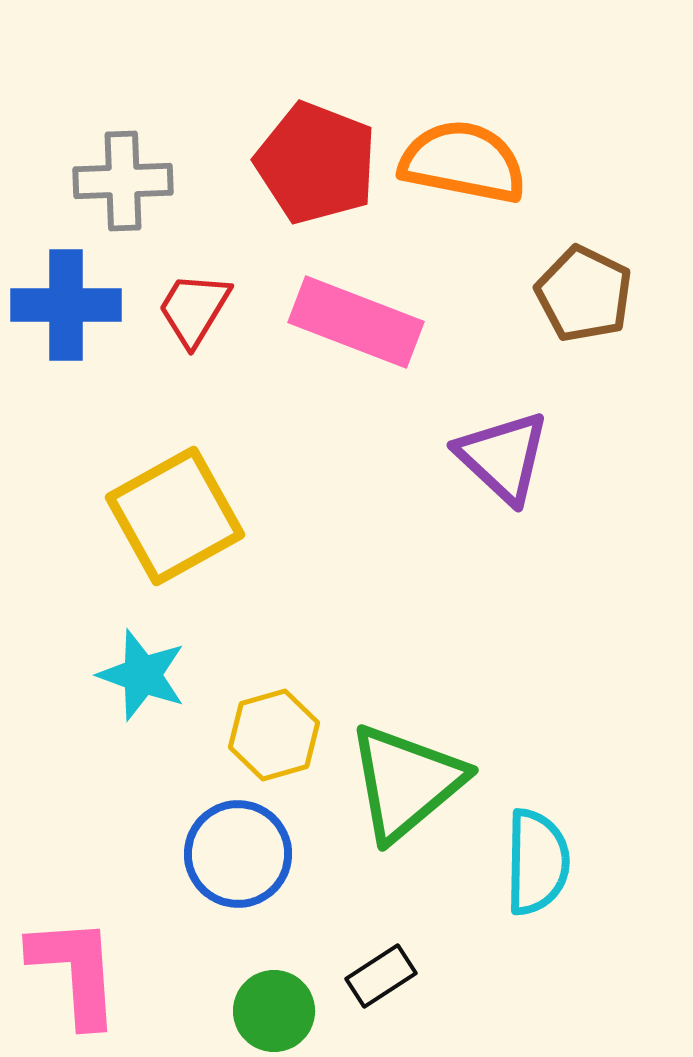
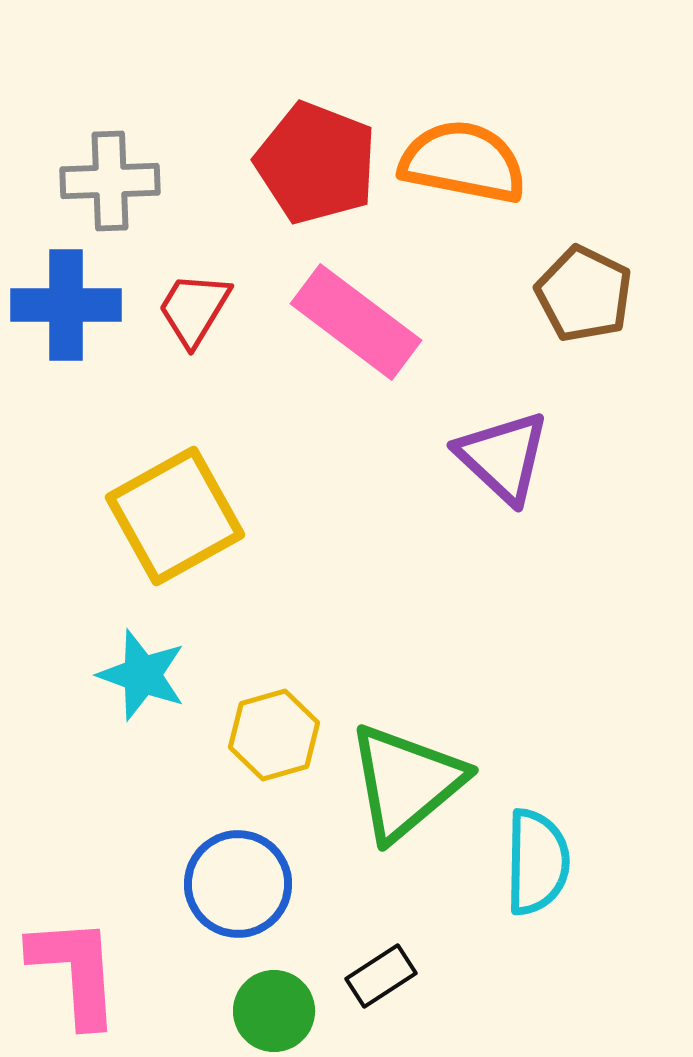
gray cross: moved 13 px left
pink rectangle: rotated 16 degrees clockwise
blue circle: moved 30 px down
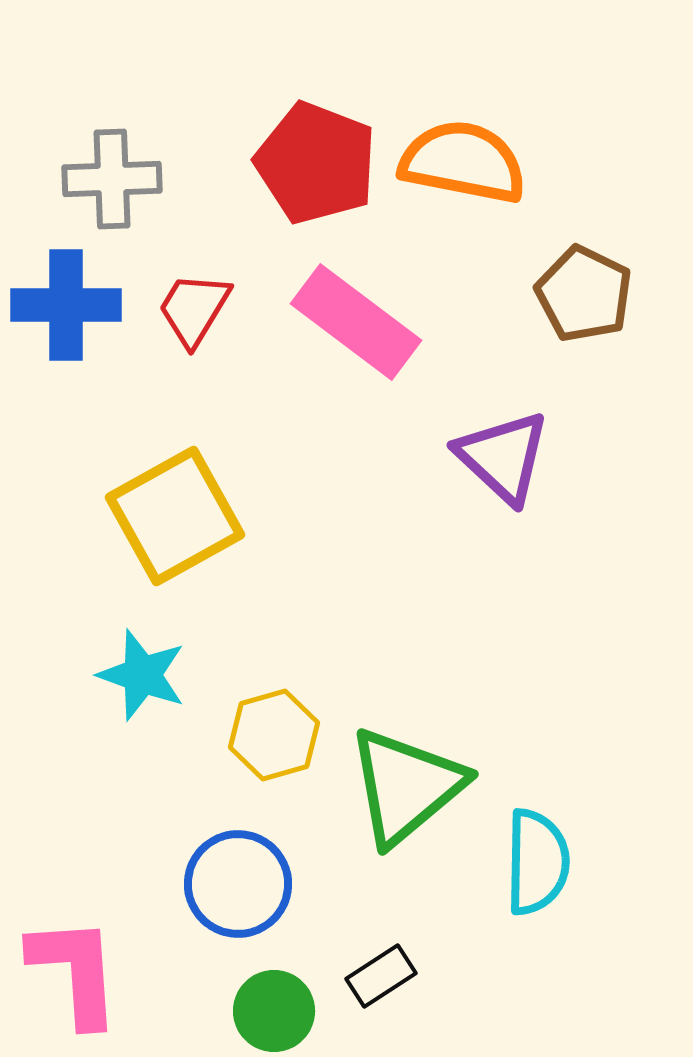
gray cross: moved 2 px right, 2 px up
green triangle: moved 4 px down
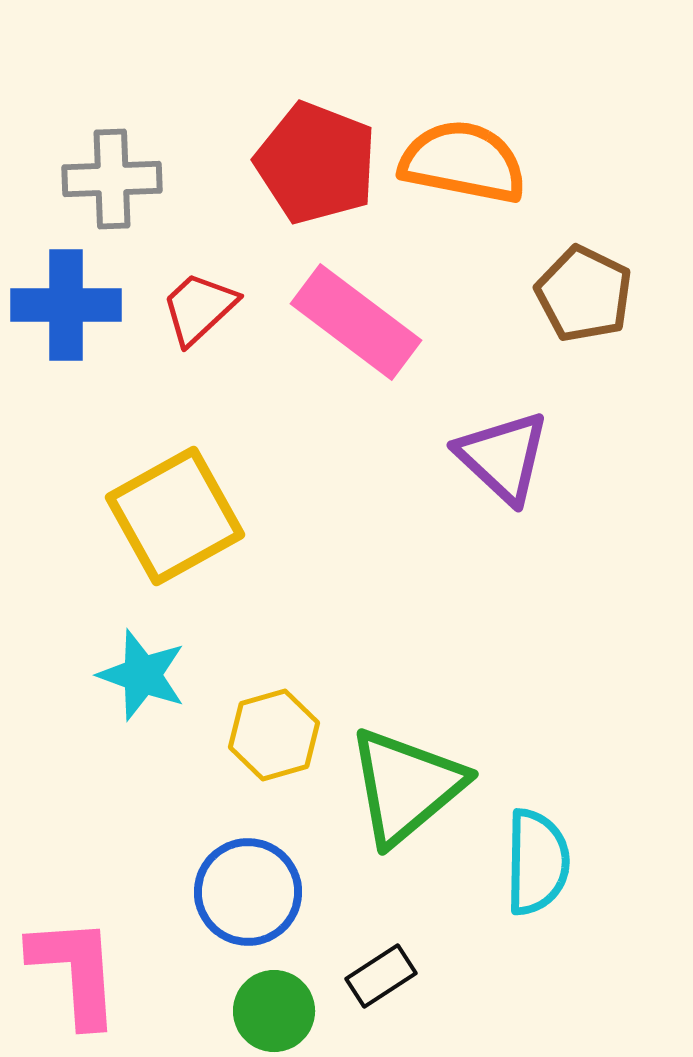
red trapezoid: moved 5 px right, 1 px up; rotated 16 degrees clockwise
blue circle: moved 10 px right, 8 px down
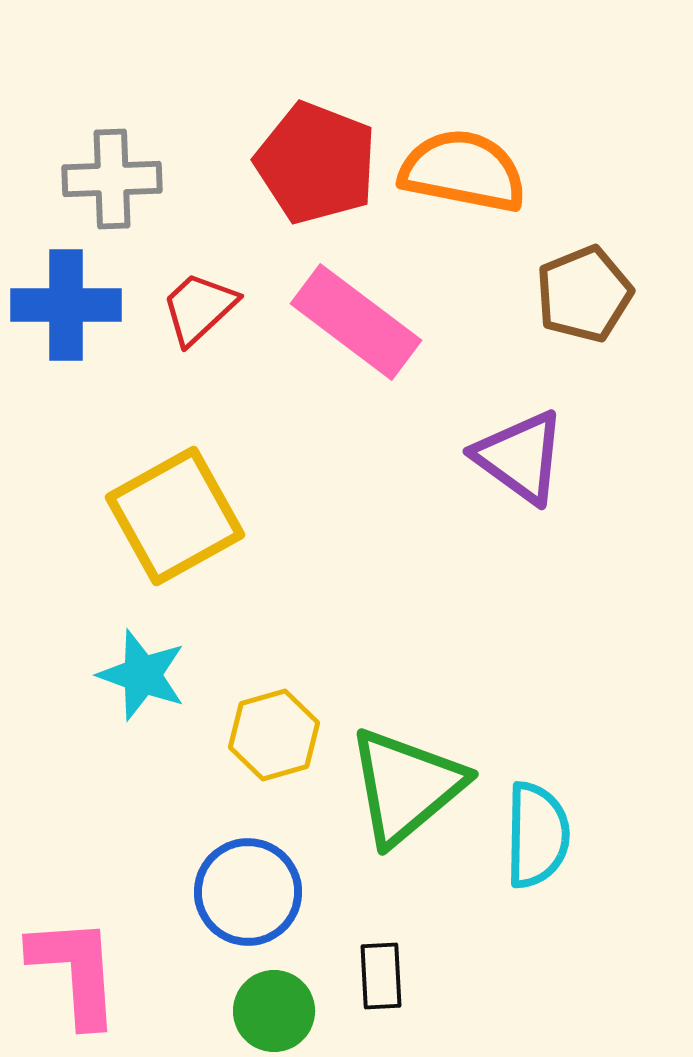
orange semicircle: moved 9 px down
brown pentagon: rotated 24 degrees clockwise
purple triangle: moved 17 px right; rotated 7 degrees counterclockwise
cyan semicircle: moved 27 px up
black rectangle: rotated 60 degrees counterclockwise
